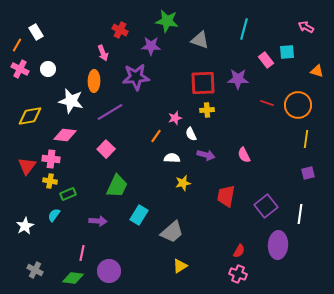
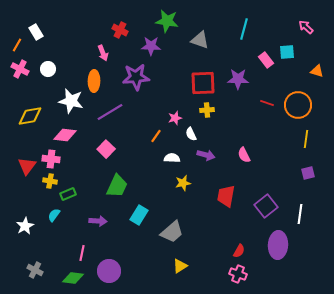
pink arrow at (306, 27): rotated 14 degrees clockwise
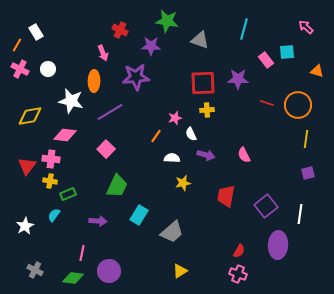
yellow triangle at (180, 266): moved 5 px down
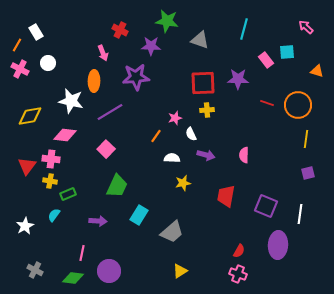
white circle at (48, 69): moved 6 px up
pink semicircle at (244, 155): rotated 28 degrees clockwise
purple square at (266, 206): rotated 30 degrees counterclockwise
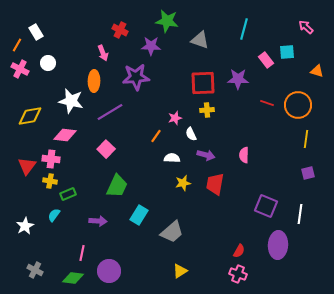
red trapezoid at (226, 196): moved 11 px left, 12 px up
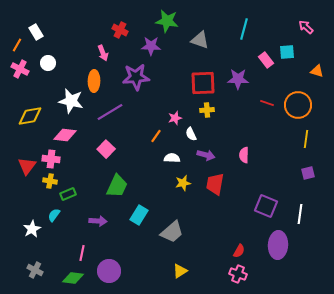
white star at (25, 226): moved 7 px right, 3 px down
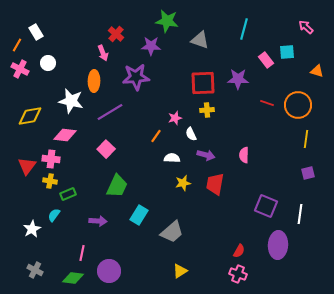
red cross at (120, 30): moved 4 px left, 4 px down; rotated 14 degrees clockwise
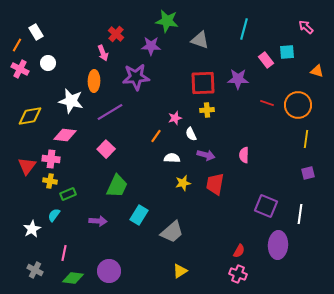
pink line at (82, 253): moved 18 px left
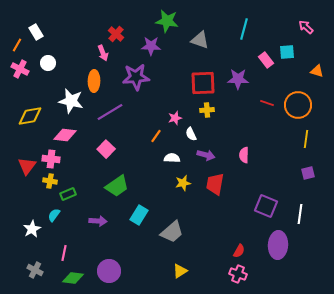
green trapezoid at (117, 186): rotated 30 degrees clockwise
